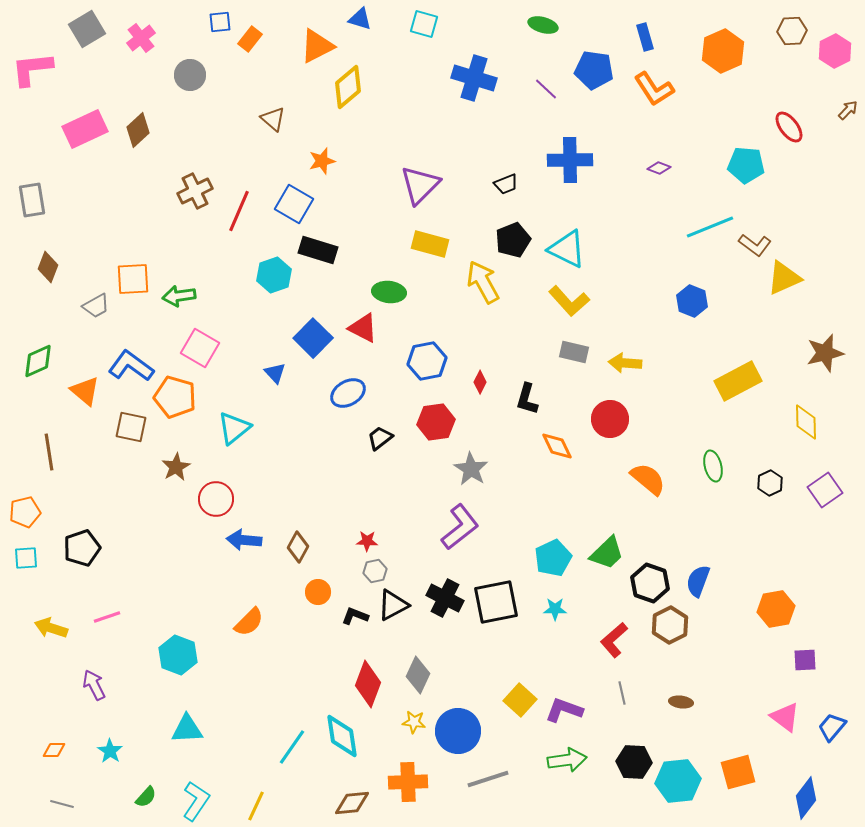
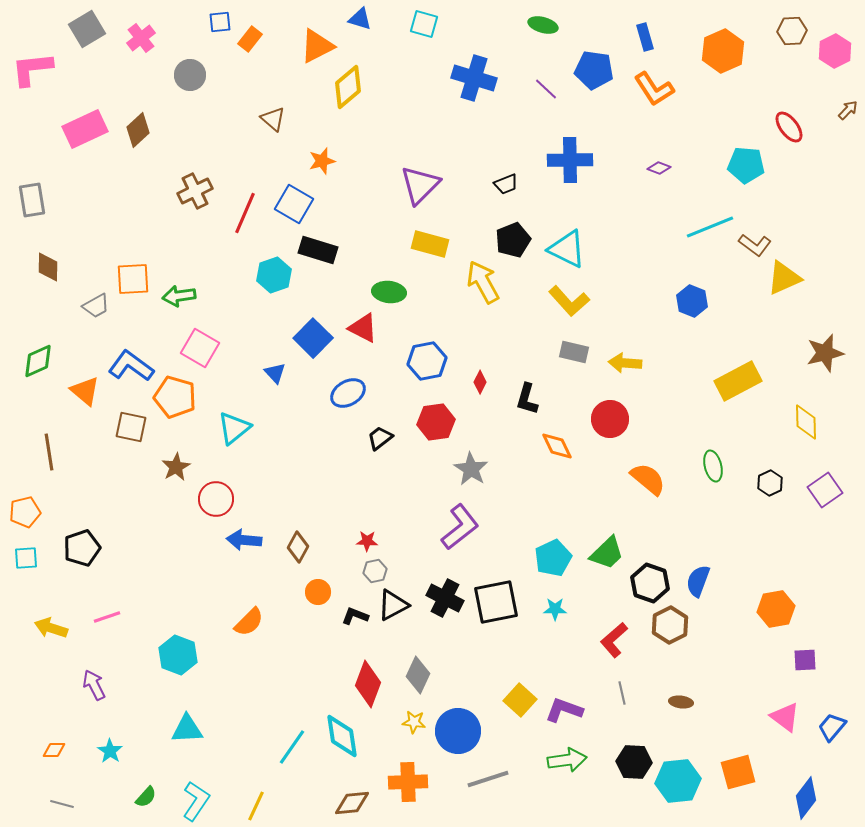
red line at (239, 211): moved 6 px right, 2 px down
brown diamond at (48, 267): rotated 20 degrees counterclockwise
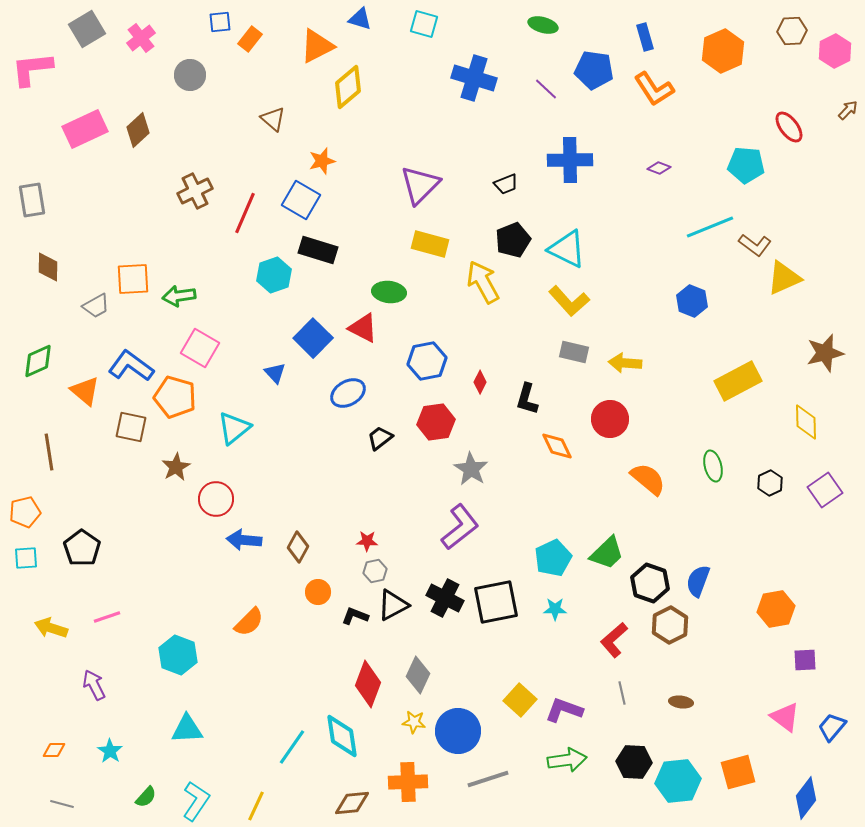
blue square at (294, 204): moved 7 px right, 4 px up
black pentagon at (82, 548): rotated 18 degrees counterclockwise
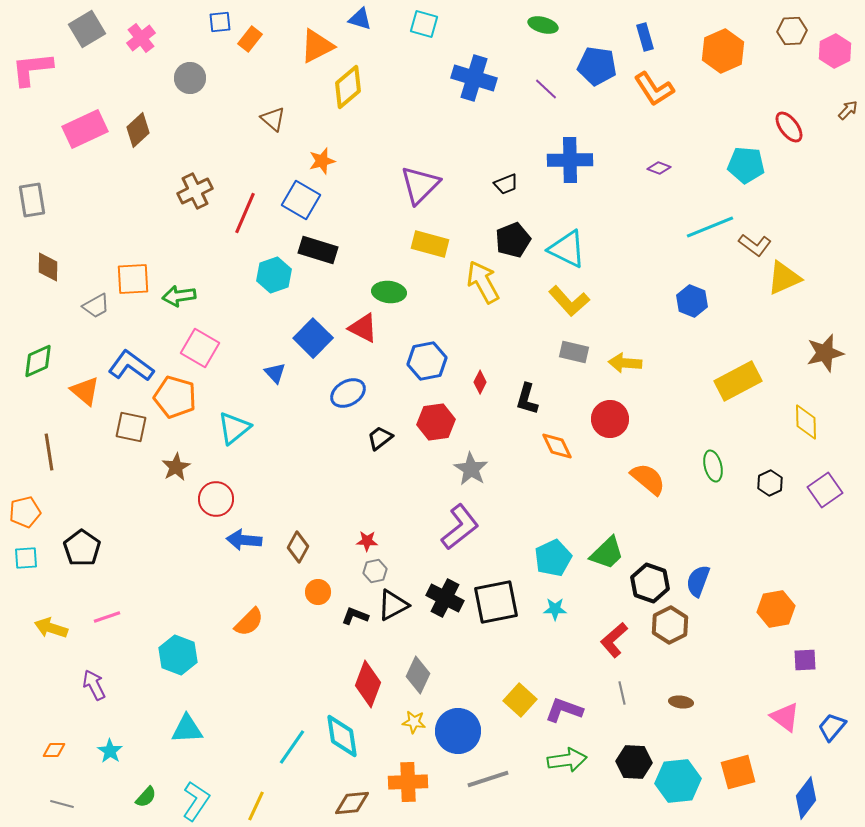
blue pentagon at (594, 70): moved 3 px right, 4 px up
gray circle at (190, 75): moved 3 px down
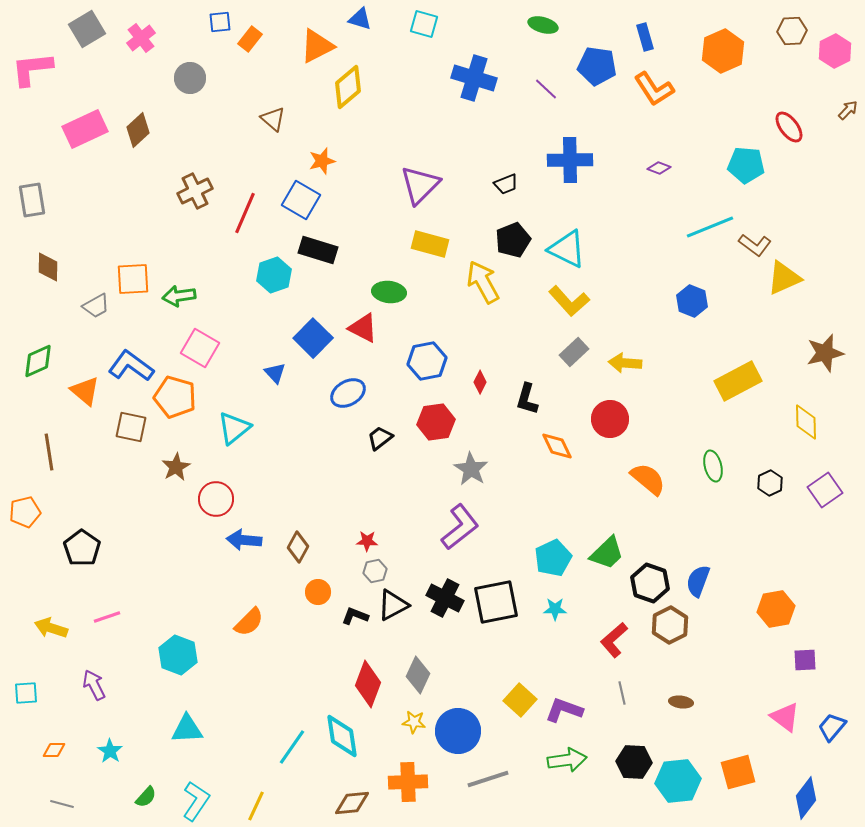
gray rectangle at (574, 352): rotated 56 degrees counterclockwise
cyan square at (26, 558): moved 135 px down
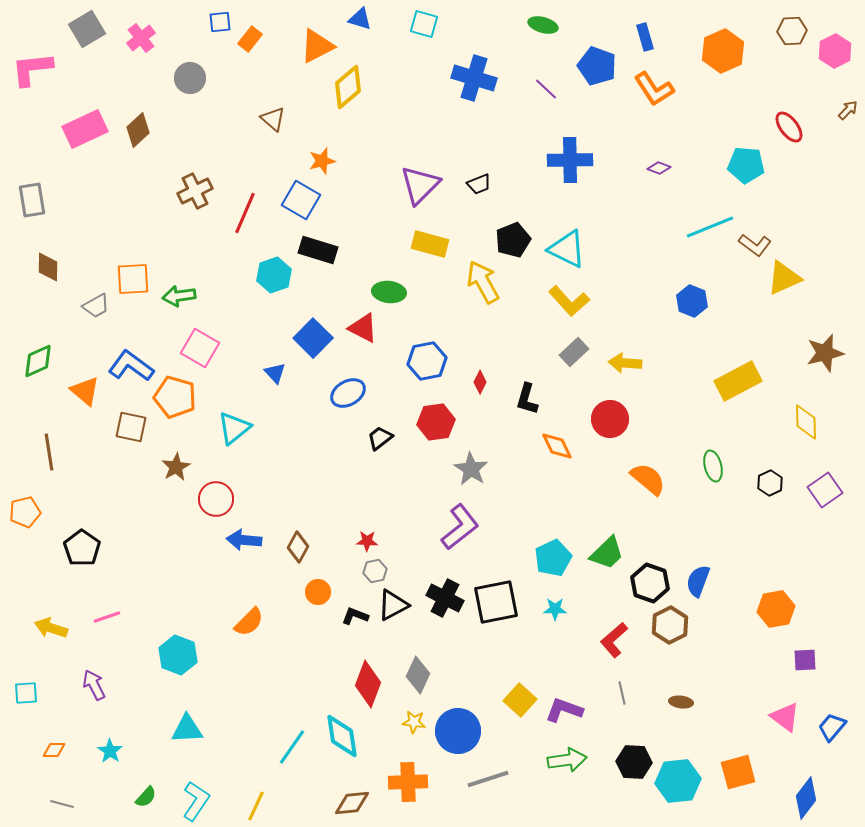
blue pentagon at (597, 66): rotated 12 degrees clockwise
black trapezoid at (506, 184): moved 27 px left
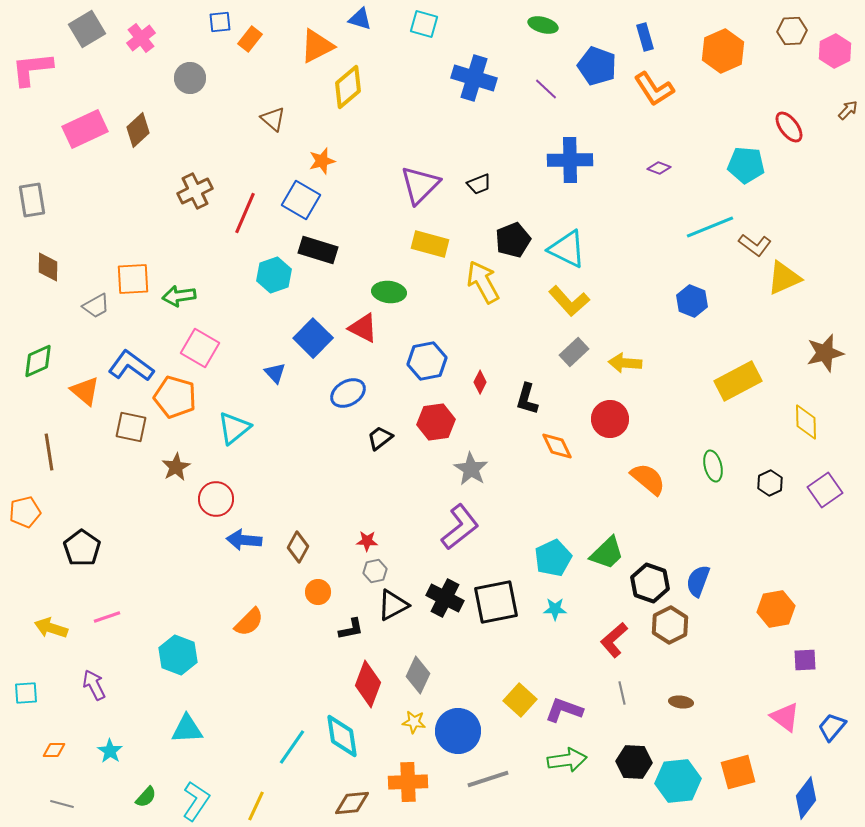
black L-shape at (355, 616): moved 4 px left, 13 px down; rotated 148 degrees clockwise
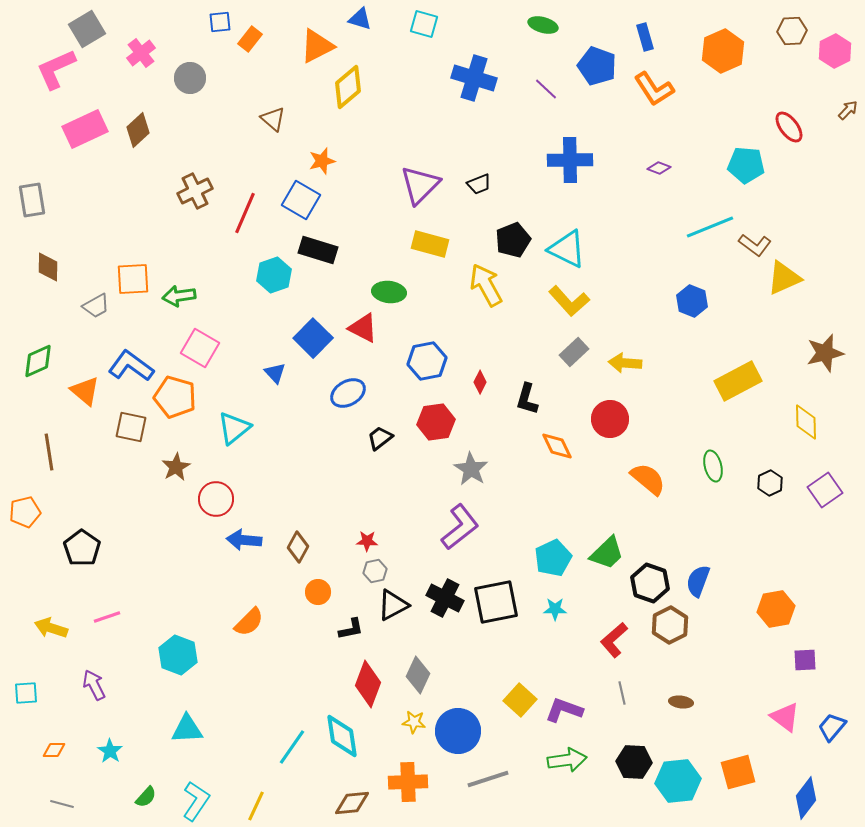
pink cross at (141, 38): moved 15 px down
pink L-shape at (32, 69): moved 24 px right; rotated 18 degrees counterclockwise
yellow arrow at (483, 282): moved 3 px right, 3 px down
